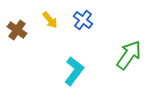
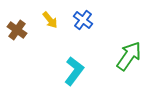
green arrow: moved 1 px down
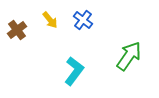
brown cross: rotated 18 degrees clockwise
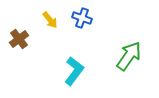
blue cross: moved 1 px left, 2 px up; rotated 18 degrees counterclockwise
brown cross: moved 2 px right, 9 px down
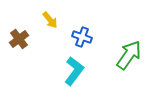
blue cross: moved 19 px down
green arrow: moved 1 px up
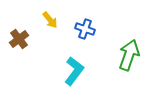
blue cross: moved 3 px right, 8 px up
green arrow: rotated 16 degrees counterclockwise
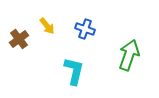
yellow arrow: moved 3 px left, 6 px down
cyan L-shape: rotated 24 degrees counterclockwise
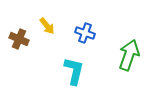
blue cross: moved 4 px down
brown cross: rotated 30 degrees counterclockwise
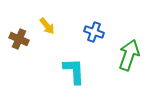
blue cross: moved 9 px right, 1 px up
cyan L-shape: rotated 16 degrees counterclockwise
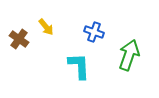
yellow arrow: moved 1 px left, 1 px down
brown cross: rotated 12 degrees clockwise
cyan L-shape: moved 5 px right, 5 px up
